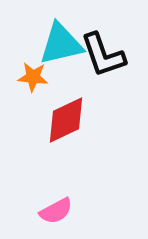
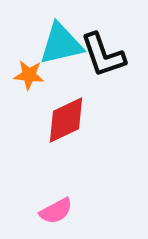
orange star: moved 4 px left, 2 px up
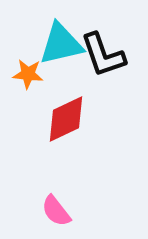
orange star: moved 1 px left, 1 px up
red diamond: moved 1 px up
pink semicircle: rotated 80 degrees clockwise
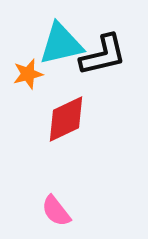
black L-shape: rotated 84 degrees counterclockwise
orange star: rotated 20 degrees counterclockwise
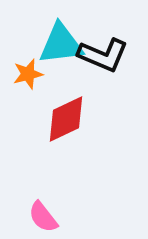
cyan triangle: rotated 6 degrees clockwise
black L-shape: rotated 36 degrees clockwise
pink semicircle: moved 13 px left, 6 px down
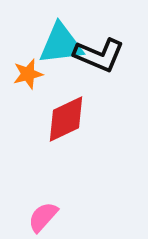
black L-shape: moved 4 px left
pink semicircle: rotated 80 degrees clockwise
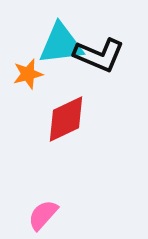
pink semicircle: moved 2 px up
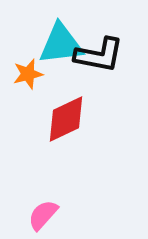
black L-shape: rotated 12 degrees counterclockwise
